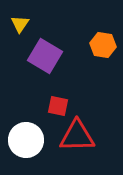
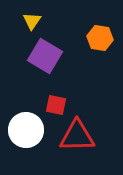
yellow triangle: moved 12 px right, 3 px up
orange hexagon: moved 3 px left, 7 px up
red square: moved 2 px left, 1 px up
white circle: moved 10 px up
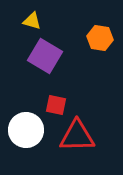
yellow triangle: rotated 48 degrees counterclockwise
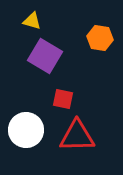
red square: moved 7 px right, 6 px up
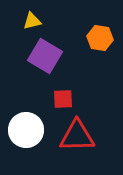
yellow triangle: rotated 30 degrees counterclockwise
red square: rotated 15 degrees counterclockwise
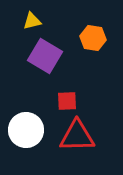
orange hexagon: moved 7 px left
red square: moved 4 px right, 2 px down
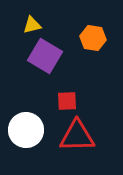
yellow triangle: moved 4 px down
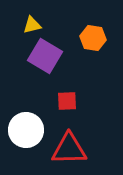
red triangle: moved 8 px left, 13 px down
